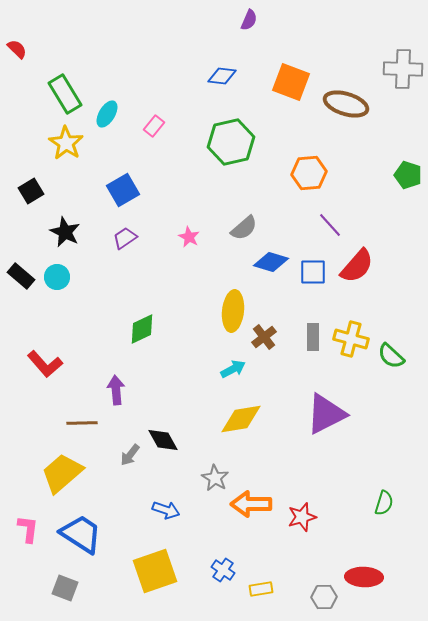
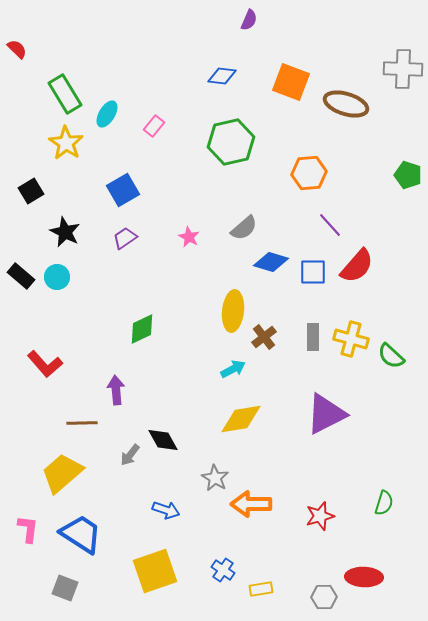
red star at (302, 517): moved 18 px right, 1 px up
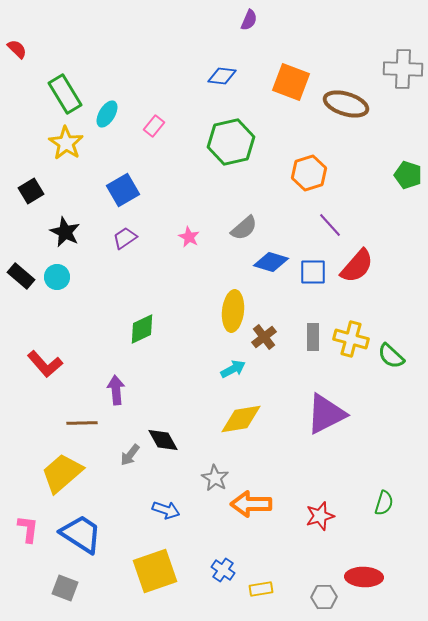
orange hexagon at (309, 173): rotated 12 degrees counterclockwise
